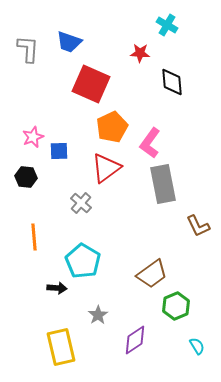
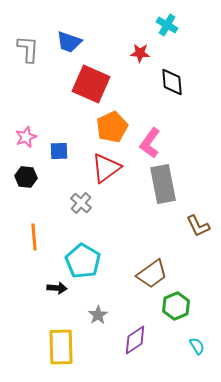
pink star: moved 7 px left
yellow rectangle: rotated 12 degrees clockwise
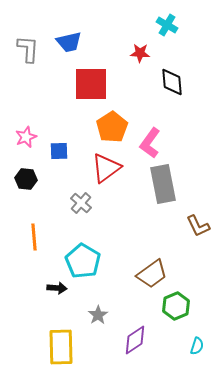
blue trapezoid: rotated 32 degrees counterclockwise
red square: rotated 24 degrees counterclockwise
orange pentagon: rotated 8 degrees counterclockwise
black hexagon: moved 2 px down
cyan semicircle: rotated 48 degrees clockwise
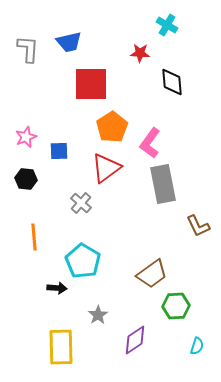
green hexagon: rotated 20 degrees clockwise
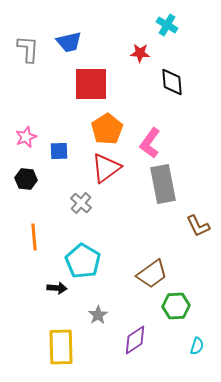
orange pentagon: moved 5 px left, 2 px down
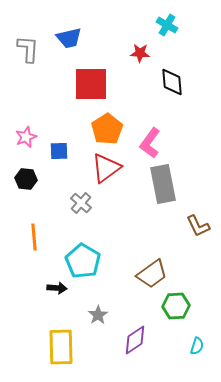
blue trapezoid: moved 4 px up
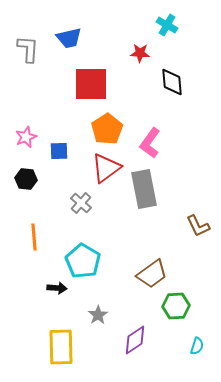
gray rectangle: moved 19 px left, 5 px down
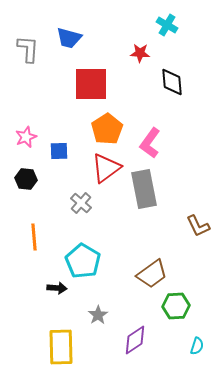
blue trapezoid: rotated 28 degrees clockwise
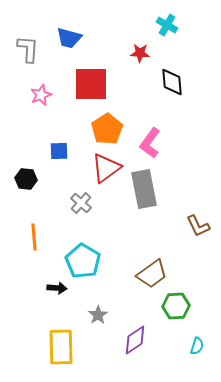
pink star: moved 15 px right, 42 px up
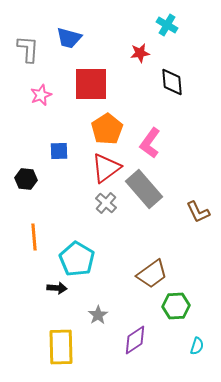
red star: rotated 12 degrees counterclockwise
gray rectangle: rotated 30 degrees counterclockwise
gray cross: moved 25 px right
brown L-shape: moved 14 px up
cyan pentagon: moved 6 px left, 2 px up
